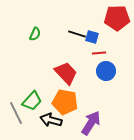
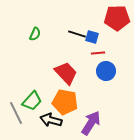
red line: moved 1 px left
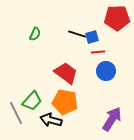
blue square: rotated 32 degrees counterclockwise
red line: moved 1 px up
red trapezoid: rotated 10 degrees counterclockwise
purple arrow: moved 21 px right, 4 px up
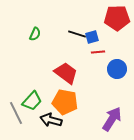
blue circle: moved 11 px right, 2 px up
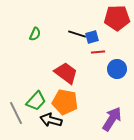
green trapezoid: moved 4 px right
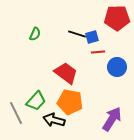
blue circle: moved 2 px up
orange pentagon: moved 5 px right
black arrow: moved 3 px right
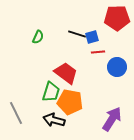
green semicircle: moved 3 px right, 3 px down
green trapezoid: moved 15 px right, 9 px up; rotated 25 degrees counterclockwise
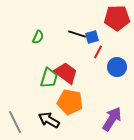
red line: rotated 56 degrees counterclockwise
green trapezoid: moved 2 px left, 14 px up
gray line: moved 1 px left, 9 px down
black arrow: moved 5 px left; rotated 15 degrees clockwise
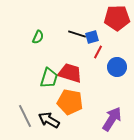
red trapezoid: moved 4 px right; rotated 20 degrees counterclockwise
gray line: moved 10 px right, 6 px up
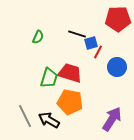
red pentagon: moved 1 px right, 1 px down
blue square: moved 1 px left, 6 px down
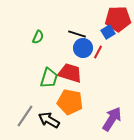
blue square: moved 17 px right, 11 px up; rotated 16 degrees counterclockwise
blue circle: moved 34 px left, 19 px up
gray line: rotated 60 degrees clockwise
